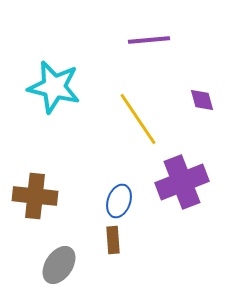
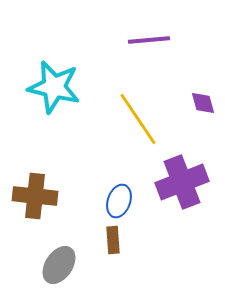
purple diamond: moved 1 px right, 3 px down
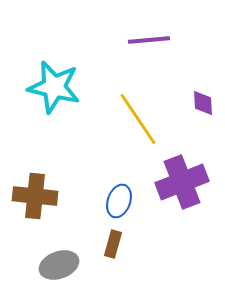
purple diamond: rotated 12 degrees clockwise
brown rectangle: moved 4 px down; rotated 20 degrees clockwise
gray ellipse: rotated 36 degrees clockwise
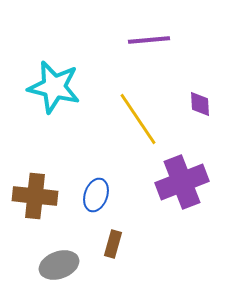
purple diamond: moved 3 px left, 1 px down
blue ellipse: moved 23 px left, 6 px up
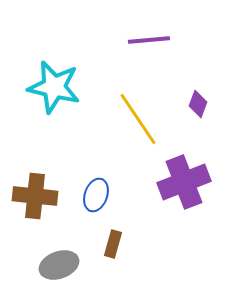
purple diamond: moved 2 px left; rotated 24 degrees clockwise
purple cross: moved 2 px right
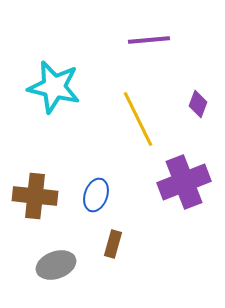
yellow line: rotated 8 degrees clockwise
gray ellipse: moved 3 px left
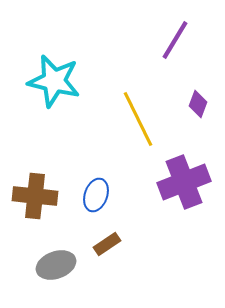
purple line: moved 26 px right; rotated 54 degrees counterclockwise
cyan star: moved 6 px up
brown rectangle: moved 6 px left; rotated 40 degrees clockwise
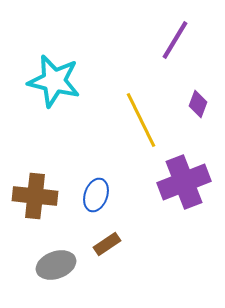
yellow line: moved 3 px right, 1 px down
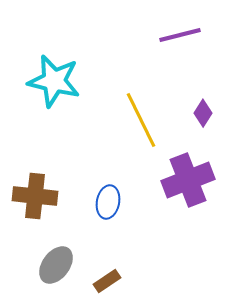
purple line: moved 5 px right, 5 px up; rotated 45 degrees clockwise
purple diamond: moved 5 px right, 9 px down; rotated 12 degrees clockwise
purple cross: moved 4 px right, 2 px up
blue ellipse: moved 12 px right, 7 px down; rotated 8 degrees counterclockwise
brown rectangle: moved 37 px down
gray ellipse: rotated 33 degrees counterclockwise
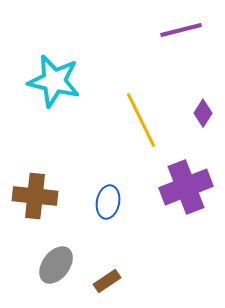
purple line: moved 1 px right, 5 px up
purple cross: moved 2 px left, 7 px down
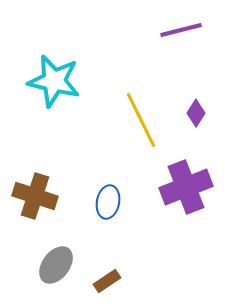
purple diamond: moved 7 px left
brown cross: rotated 12 degrees clockwise
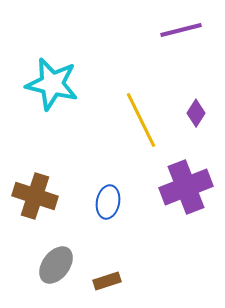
cyan star: moved 2 px left, 3 px down
brown rectangle: rotated 16 degrees clockwise
